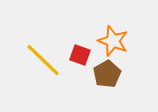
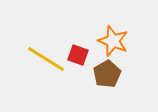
red square: moved 2 px left
yellow line: moved 3 px right, 1 px up; rotated 12 degrees counterclockwise
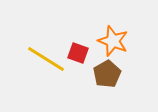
red square: moved 2 px up
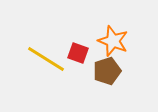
brown pentagon: moved 3 px up; rotated 12 degrees clockwise
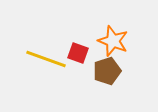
yellow line: rotated 12 degrees counterclockwise
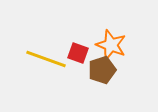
orange star: moved 2 px left, 4 px down
brown pentagon: moved 5 px left, 1 px up
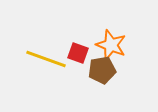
brown pentagon: rotated 8 degrees clockwise
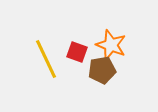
red square: moved 1 px left, 1 px up
yellow line: rotated 45 degrees clockwise
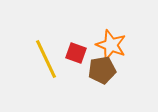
red square: moved 1 px left, 1 px down
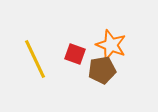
red square: moved 1 px left, 1 px down
yellow line: moved 11 px left
